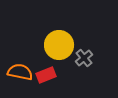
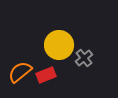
orange semicircle: rotated 50 degrees counterclockwise
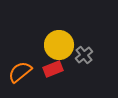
gray cross: moved 3 px up
red rectangle: moved 7 px right, 6 px up
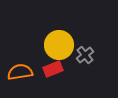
gray cross: moved 1 px right
orange semicircle: rotated 30 degrees clockwise
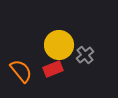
orange semicircle: moved 1 px right, 1 px up; rotated 60 degrees clockwise
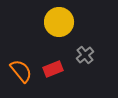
yellow circle: moved 23 px up
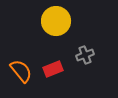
yellow circle: moved 3 px left, 1 px up
gray cross: rotated 18 degrees clockwise
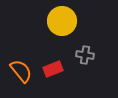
yellow circle: moved 6 px right
gray cross: rotated 30 degrees clockwise
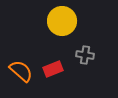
orange semicircle: rotated 10 degrees counterclockwise
